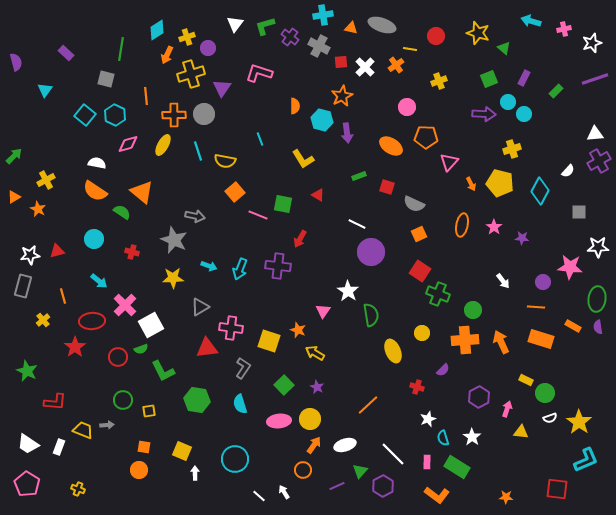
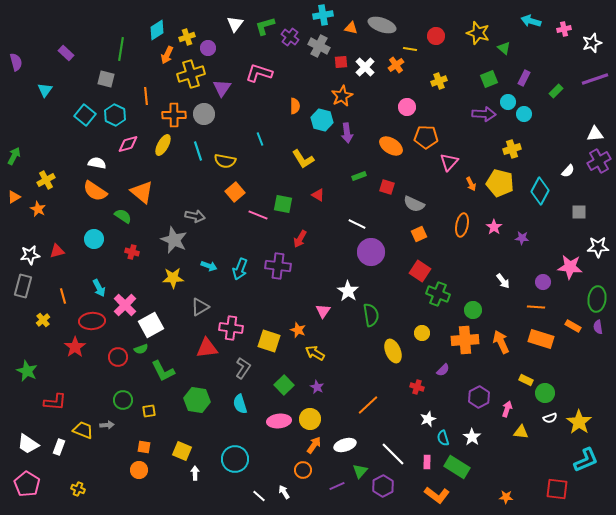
green arrow at (14, 156): rotated 18 degrees counterclockwise
green semicircle at (122, 212): moved 1 px right, 4 px down
cyan arrow at (99, 281): moved 7 px down; rotated 24 degrees clockwise
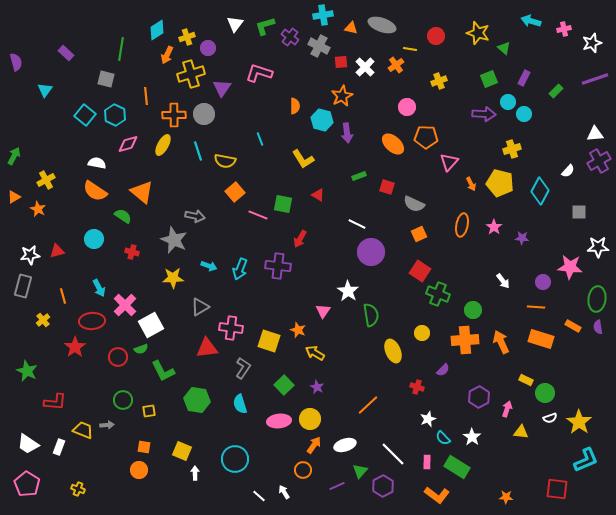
orange ellipse at (391, 146): moved 2 px right, 2 px up; rotated 10 degrees clockwise
cyan semicircle at (443, 438): rotated 28 degrees counterclockwise
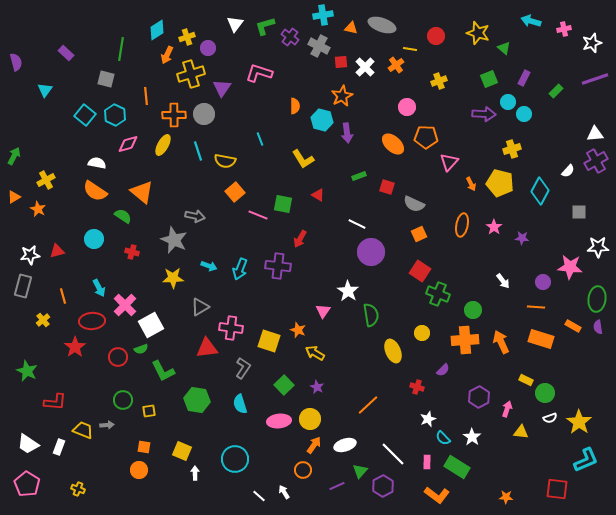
purple cross at (599, 161): moved 3 px left
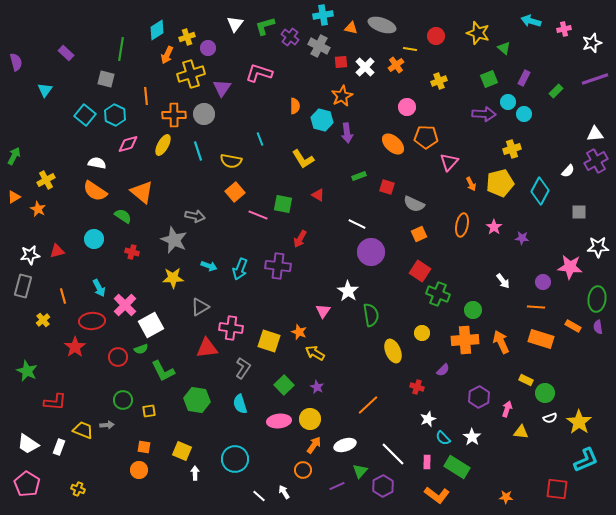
yellow semicircle at (225, 161): moved 6 px right
yellow pentagon at (500, 183): rotated 28 degrees counterclockwise
orange star at (298, 330): moved 1 px right, 2 px down
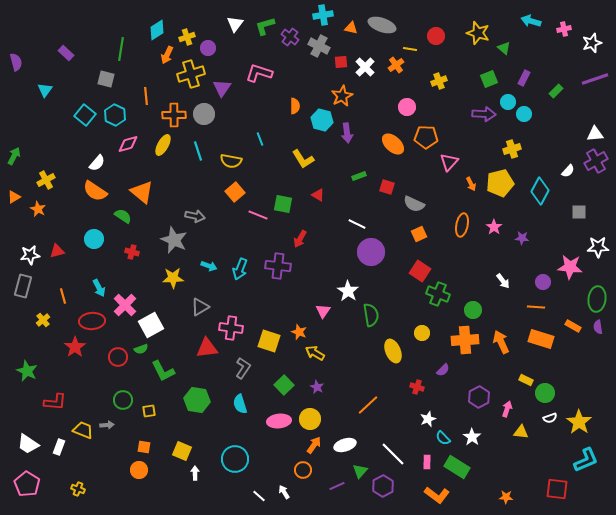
white semicircle at (97, 163): rotated 120 degrees clockwise
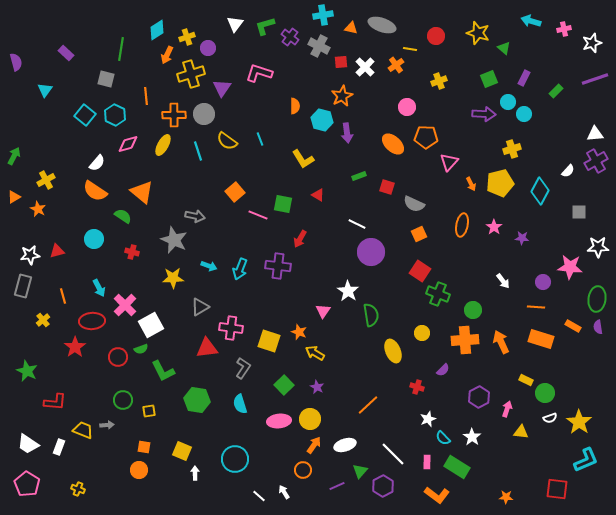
yellow semicircle at (231, 161): moved 4 px left, 20 px up; rotated 25 degrees clockwise
